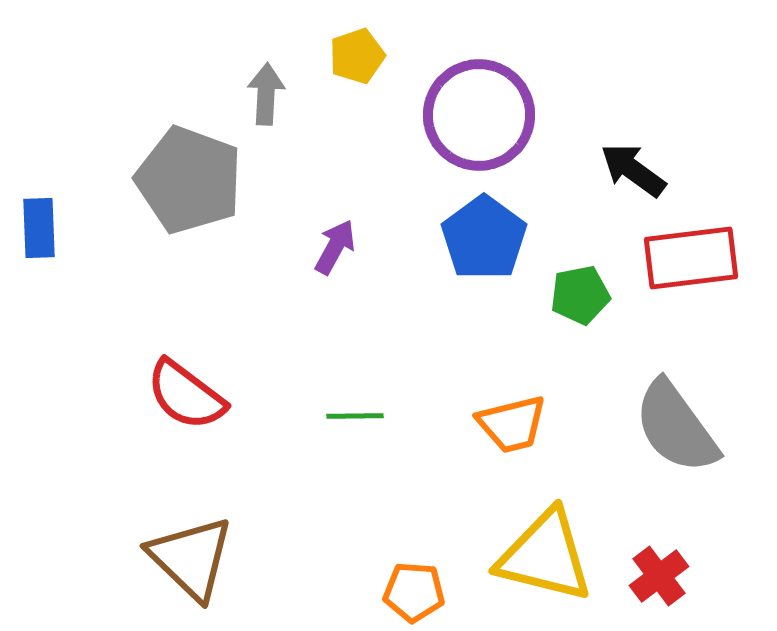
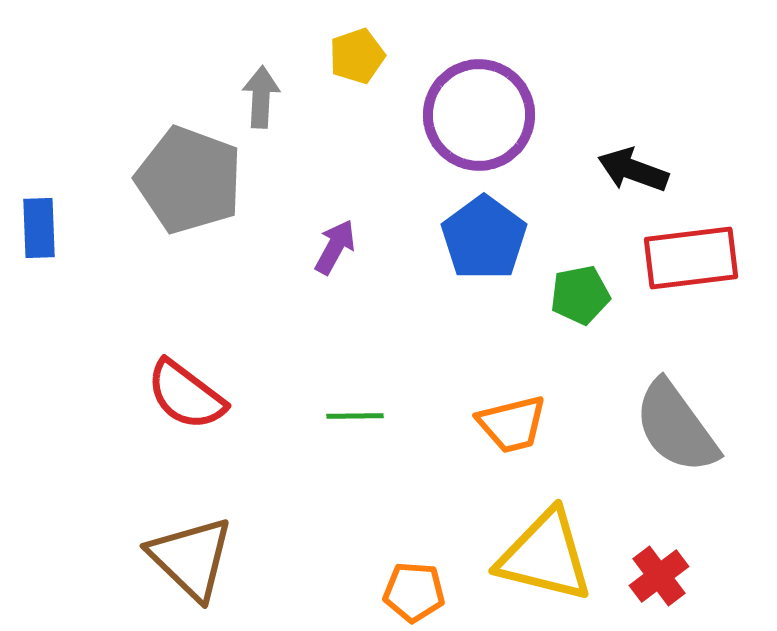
gray arrow: moved 5 px left, 3 px down
black arrow: rotated 16 degrees counterclockwise
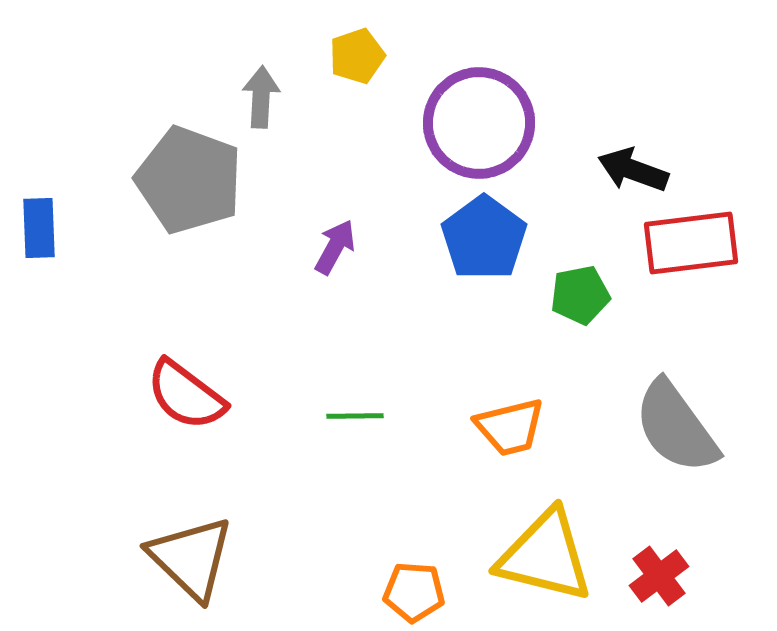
purple circle: moved 8 px down
red rectangle: moved 15 px up
orange trapezoid: moved 2 px left, 3 px down
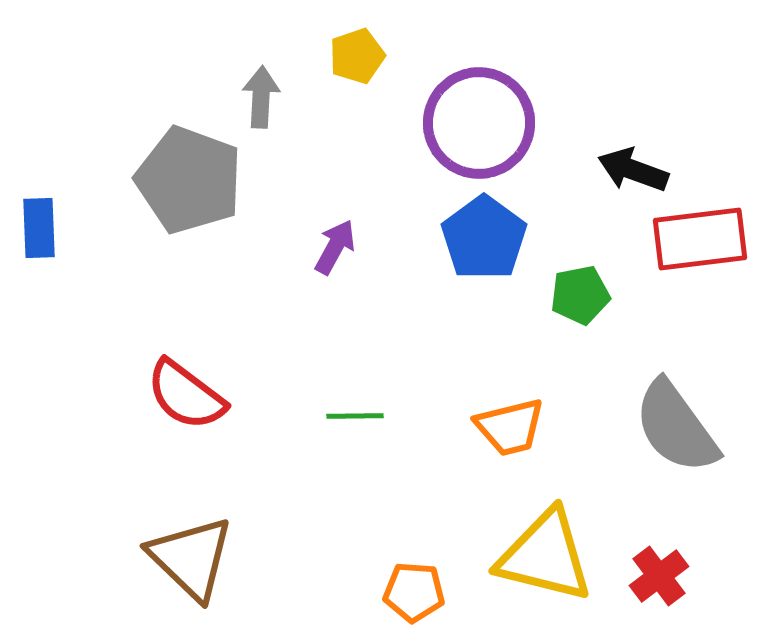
red rectangle: moved 9 px right, 4 px up
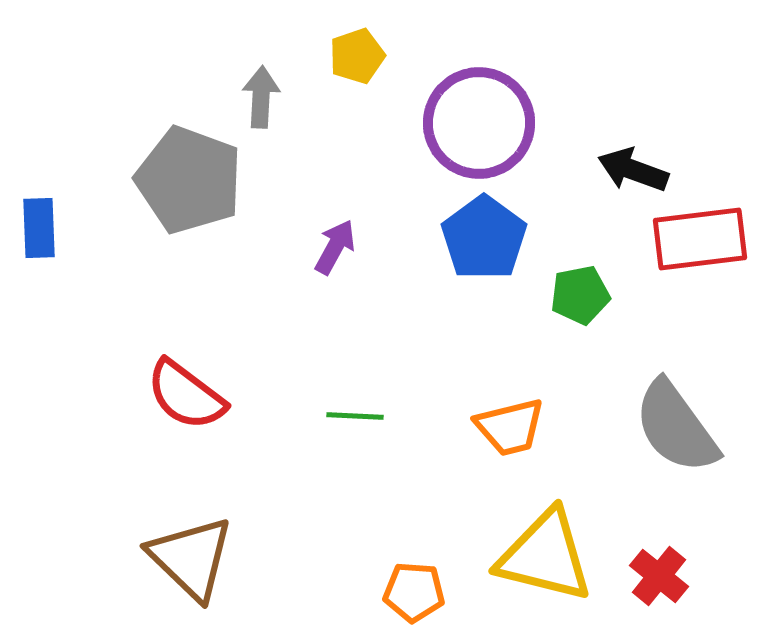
green line: rotated 4 degrees clockwise
red cross: rotated 14 degrees counterclockwise
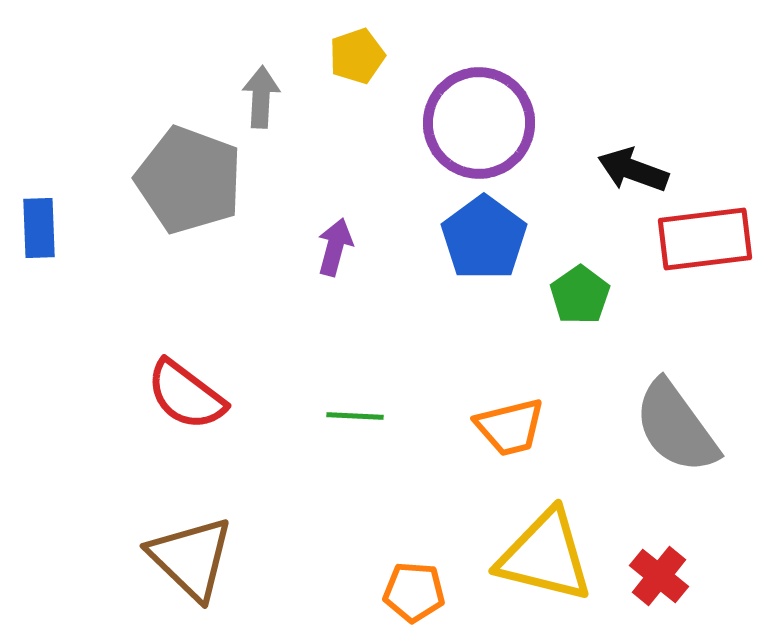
red rectangle: moved 5 px right
purple arrow: rotated 14 degrees counterclockwise
green pentagon: rotated 24 degrees counterclockwise
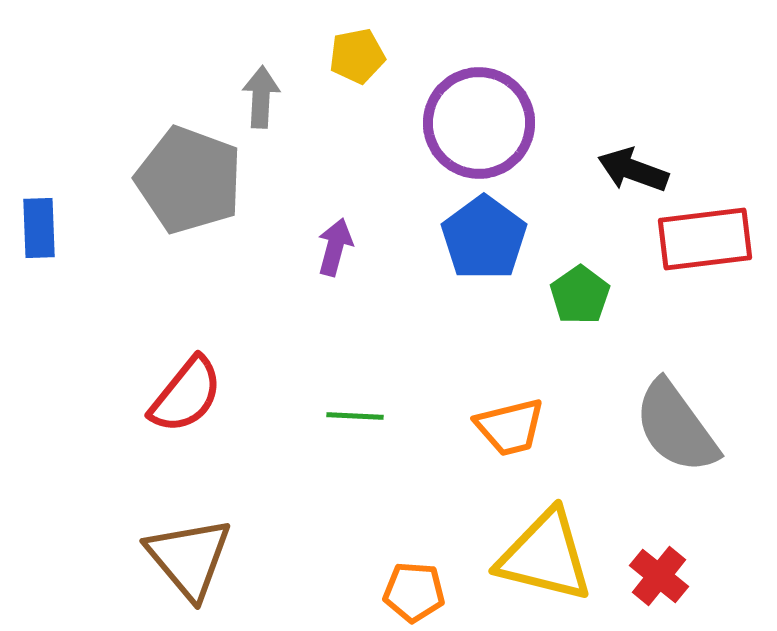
yellow pentagon: rotated 8 degrees clockwise
red semicircle: rotated 88 degrees counterclockwise
brown triangle: moved 2 px left; rotated 6 degrees clockwise
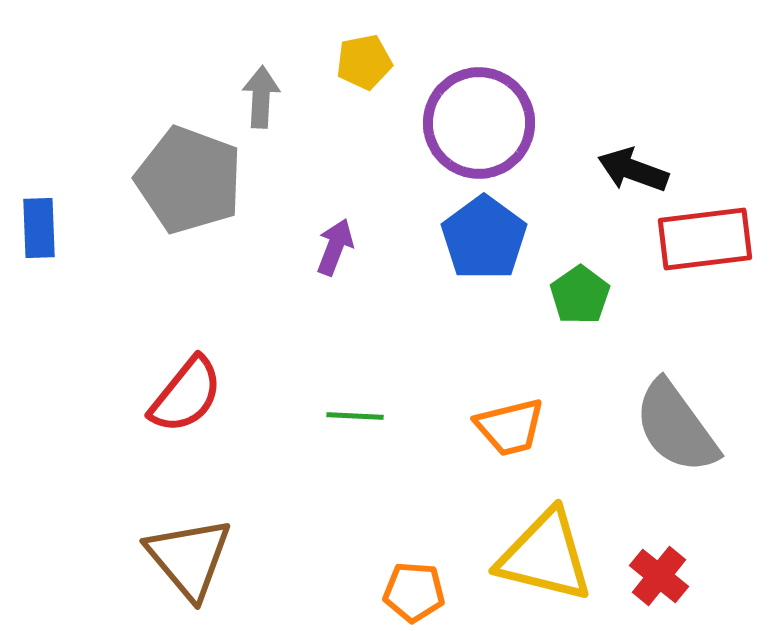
yellow pentagon: moved 7 px right, 6 px down
purple arrow: rotated 6 degrees clockwise
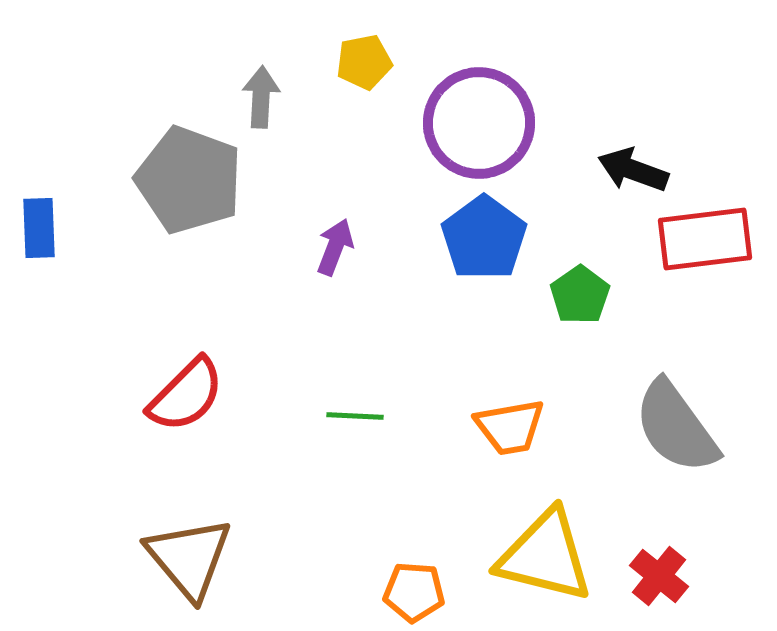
red semicircle: rotated 6 degrees clockwise
orange trapezoid: rotated 4 degrees clockwise
